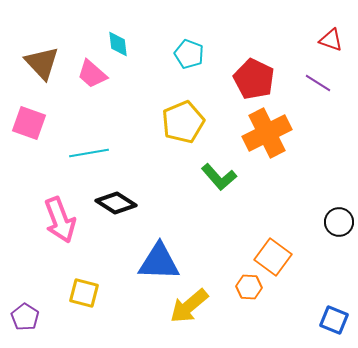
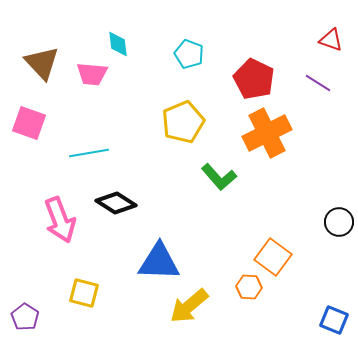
pink trapezoid: rotated 36 degrees counterclockwise
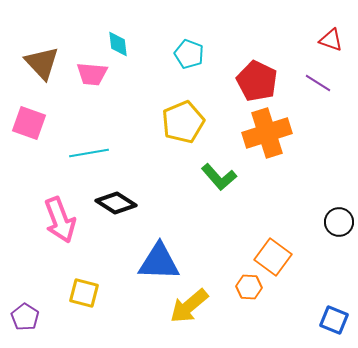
red pentagon: moved 3 px right, 2 px down
orange cross: rotated 9 degrees clockwise
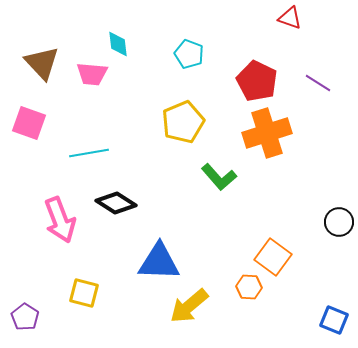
red triangle: moved 41 px left, 22 px up
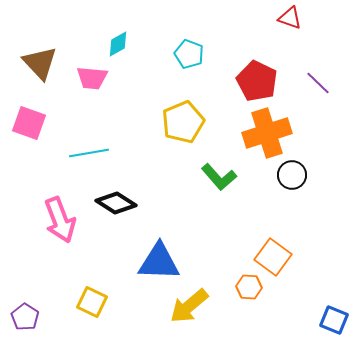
cyan diamond: rotated 68 degrees clockwise
brown triangle: moved 2 px left
pink trapezoid: moved 4 px down
purple line: rotated 12 degrees clockwise
black circle: moved 47 px left, 47 px up
yellow square: moved 8 px right, 9 px down; rotated 12 degrees clockwise
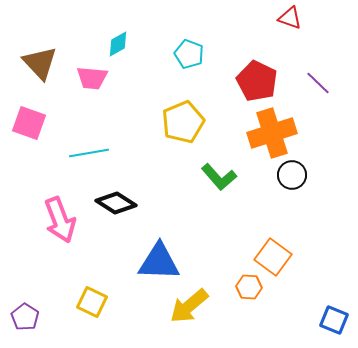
orange cross: moved 5 px right
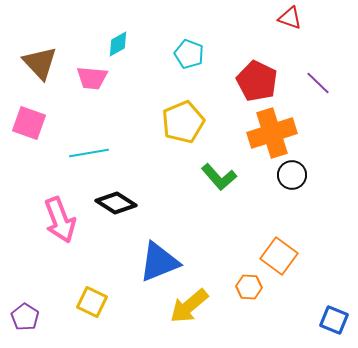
orange square: moved 6 px right, 1 px up
blue triangle: rotated 24 degrees counterclockwise
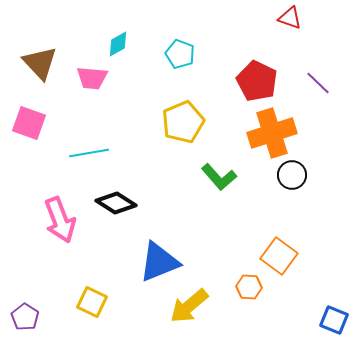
cyan pentagon: moved 9 px left
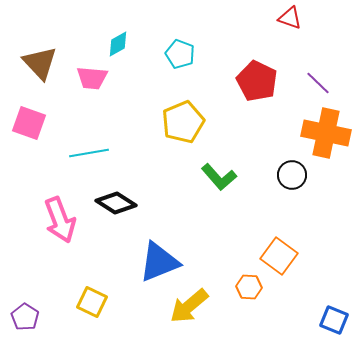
orange cross: moved 54 px right; rotated 30 degrees clockwise
